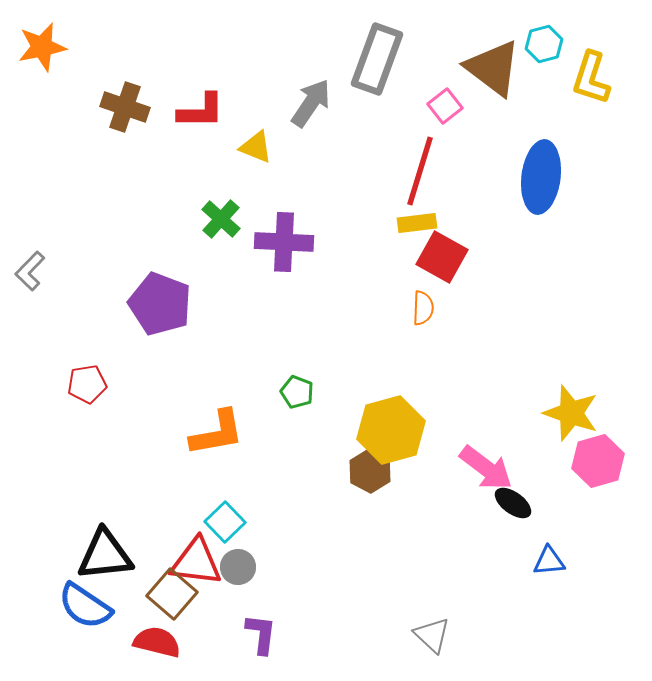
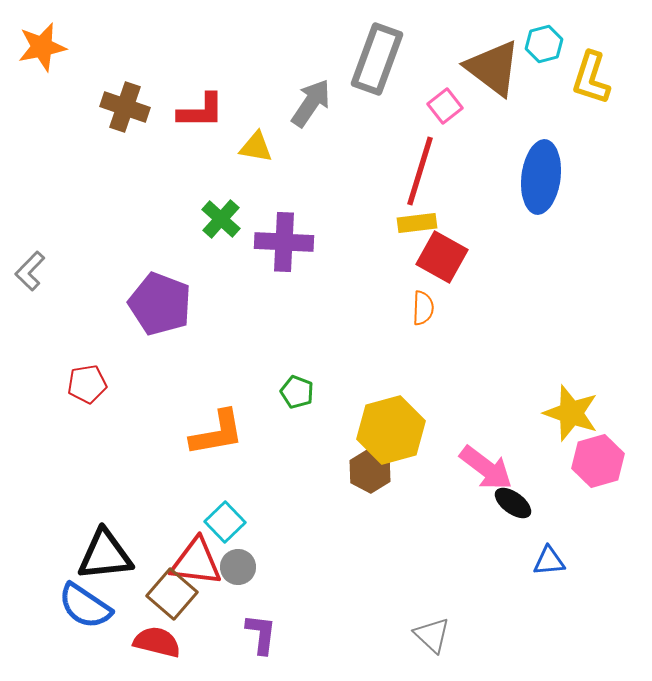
yellow triangle: rotated 12 degrees counterclockwise
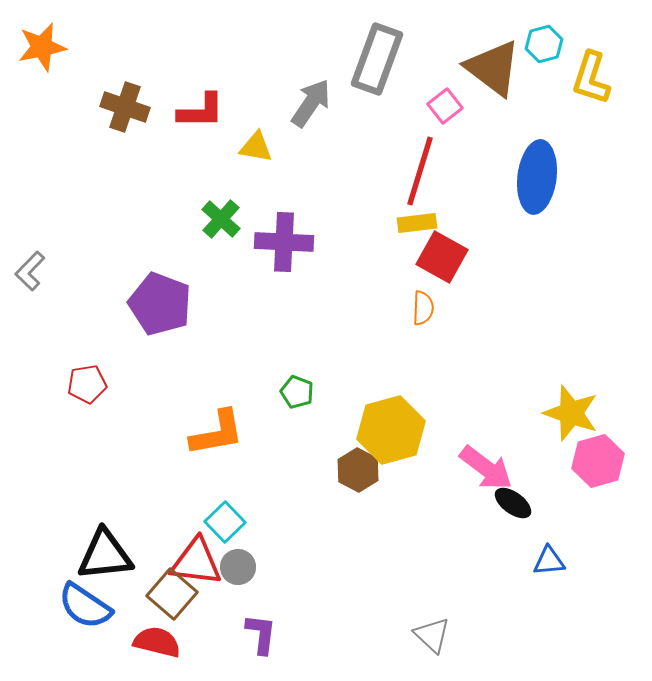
blue ellipse: moved 4 px left
brown hexagon: moved 12 px left, 1 px up
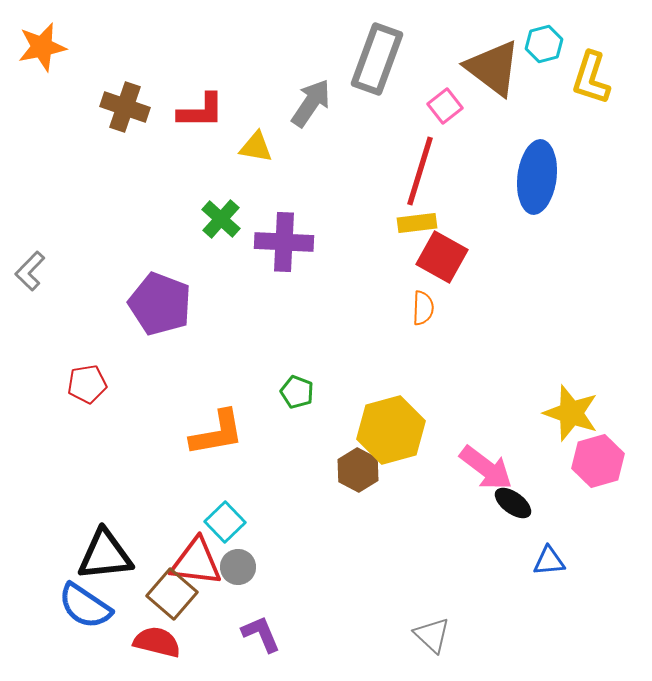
purple L-shape: rotated 30 degrees counterclockwise
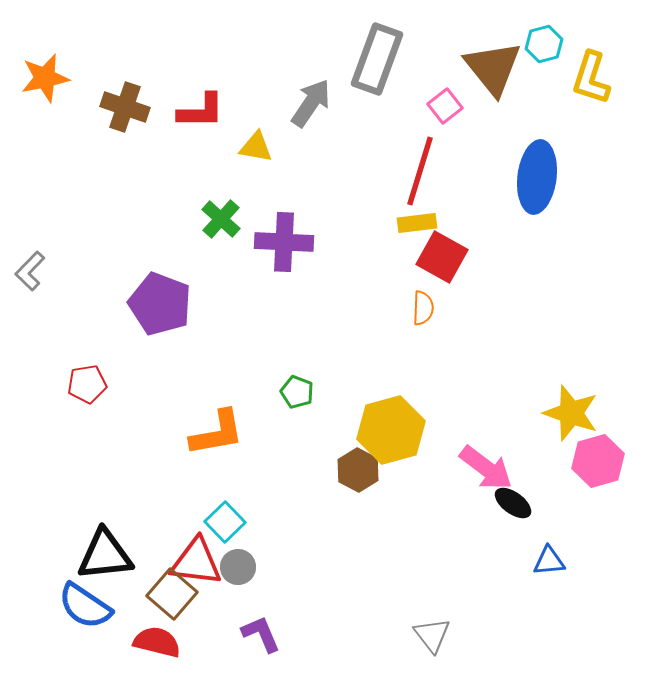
orange star: moved 3 px right, 31 px down
brown triangle: rotated 14 degrees clockwise
gray triangle: rotated 9 degrees clockwise
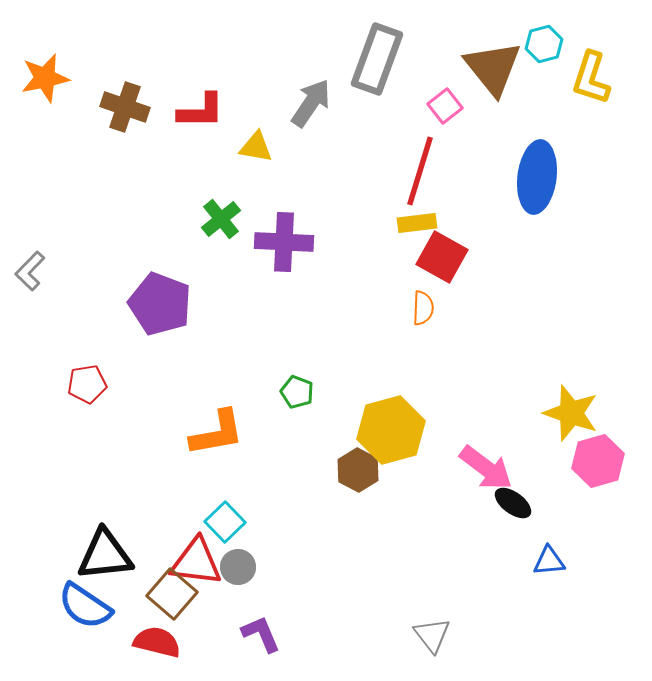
green cross: rotated 9 degrees clockwise
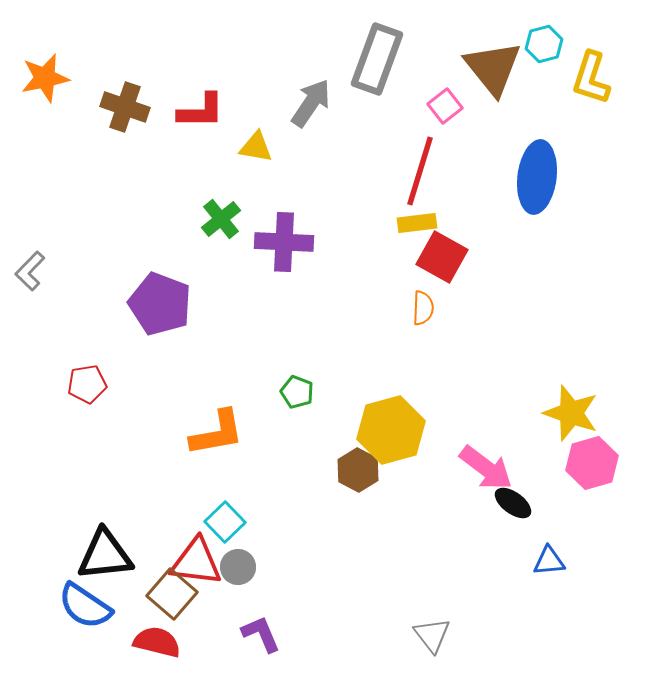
pink hexagon: moved 6 px left, 2 px down
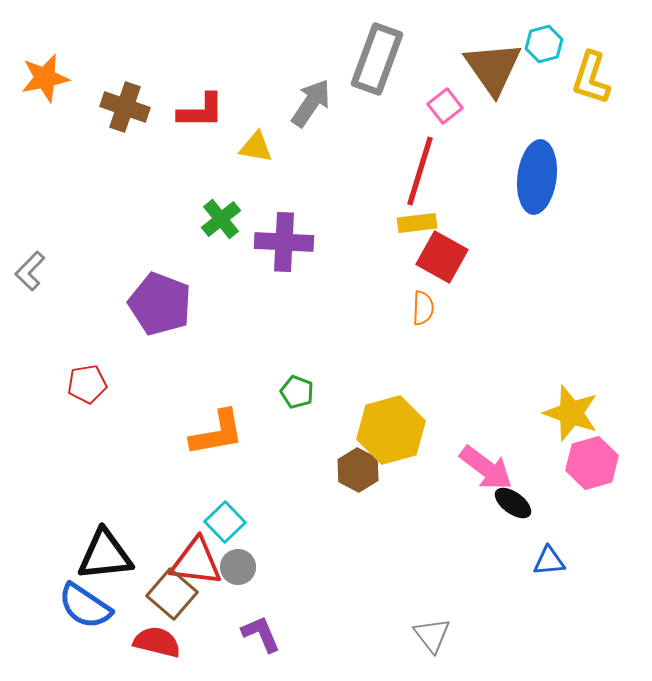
brown triangle: rotated 4 degrees clockwise
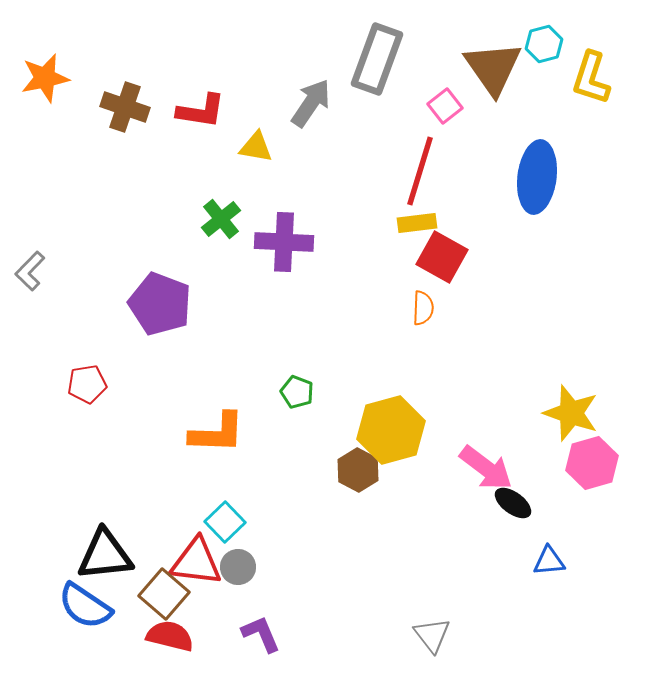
red L-shape: rotated 9 degrees clockwise
orange L-shape: rotated 12 degrees clockwise
brown square: moved 8 px left
red semicircle: moved 13 px right, 6 px up
